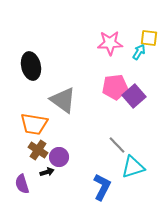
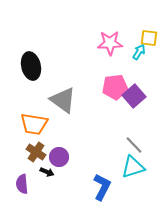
gray line: moved 17 px right
brown cross: moved 2 px left, 2 px down
black arrow: rotated 40 degrees clockwise
purple semicircle: rotated 12 degrees clockwise
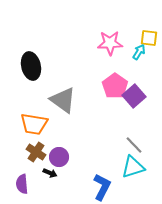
pink pentagon: moved 1 px up; rotated 30 degrees counterclockwise
black arrow: moved 3 px right, 1 px down
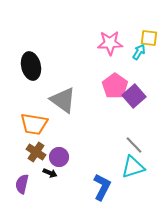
purple semicircle: rotated 18 degrees clockwise
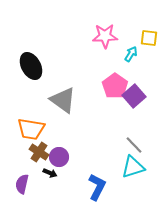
pink star: moved 5 px left, 7 px up
cyan arrow: moved 8 px left, 2 px down
black ellipse: rotated 16 degrees counterclockwise
orange trapezoid: moved 3 px left, 5 px down
brown cross: moved 3 px right
blue L-shape: moved 5 px left
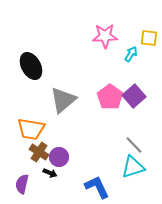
pink pentagon: moved 5 px left, 11 px down
gray triangle: rotated 44 degrees clockwise
blue L-shape: rotated 52 degrees counterclockwise
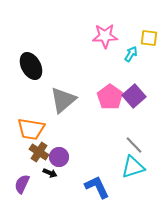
purple semicircle: rotated 12 degrees clockwise
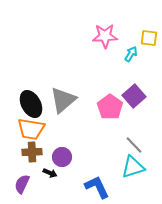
black ellipse: moved 38 px down
pink pentagon: moved 10 px down
brown cross: moved 7 px left; rotated 36 degrees counterclockwise
purple circle: moved 3 px right
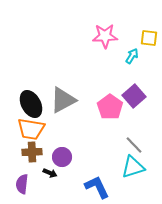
cyan arrow: moved 1 px right, 2 px down
gray triangle: rotated 12 degrees clockwise
purple semicircle: rotated 18 degrees counterclockwise
